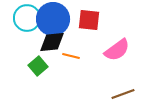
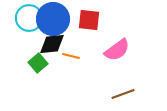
cyan circle: moved 2 px right
black diamond: moved 2 px down
green square: moved 3 px up
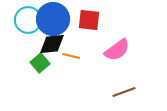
cyan circle: moved 1 px left, 2 px down
green square: moved 2 px right
brown line: moved 1 px right, 2 px up
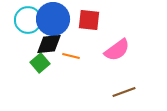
black diamond: moved 3 px left
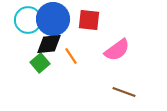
orange line: rotated 42 degrees clockwise
brown line: rotated 40 degrees clockwise
